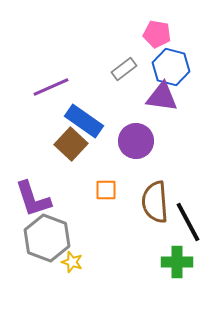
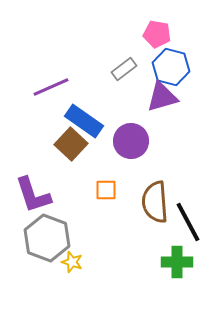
purple triangle: rotated 24 degrees counterclockwise
purple circle: moved 5 px left
purple L-shape: moved 4 px up
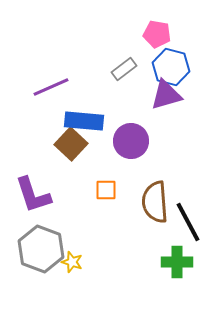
purple triangle: moved 4 px right, 2 px up
blue rectangle: rotated 30 degrees counterclockwise
gray hexagon: moved 6 px left, 11 px down
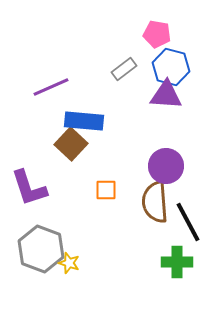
purple triangle: rotated 20 degrees clockwise
purple circle: moved 35 px right, 25 px down
purple L-shape: moved 4 px left, 7 px up
yellow star: moved 3 px left, 1 px down
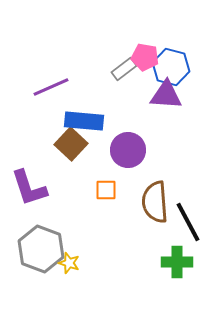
pink pentagon: moved 12 px left, 23 px down
purple circle: moved 38 px left, 16 px up
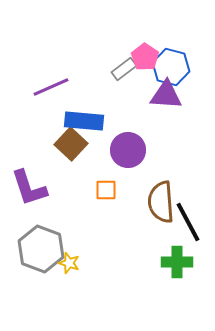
pink pentagon: rotated 24 degrees clockwise
brown semicircle: moved 6 px right
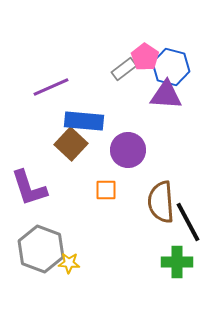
yellow star: rotated 15 degrees counterclockwise
